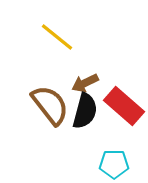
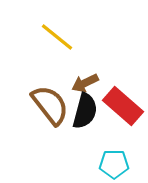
red rectangle: moved 1 px left
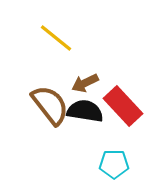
yellow line: moved 1 px left, 1 px down
red rectangle: rotated 6 degrees clockwise
black semicircle: rotated 96 degrees counterclockwise
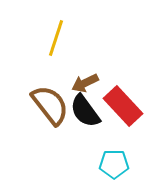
yellow line: rotated 69 degrees clockwise
black semicircle: rotated 135 degrees counterclockwise
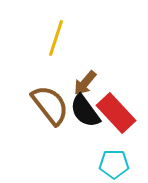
brown arrow: rotated 24 degrees counterclockwise
red rectangle: moved 7 px left, 7 px down
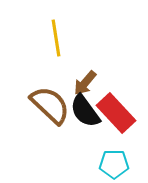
yellow line: rotated 27 degrees counterclockwise
brown semicircle: rotated 9 degrees counterclockwise
